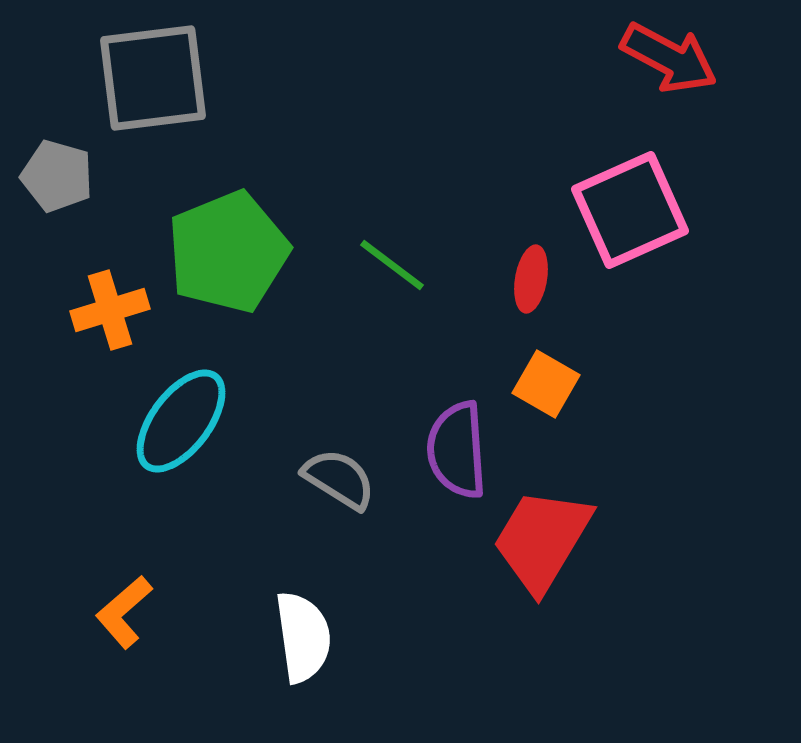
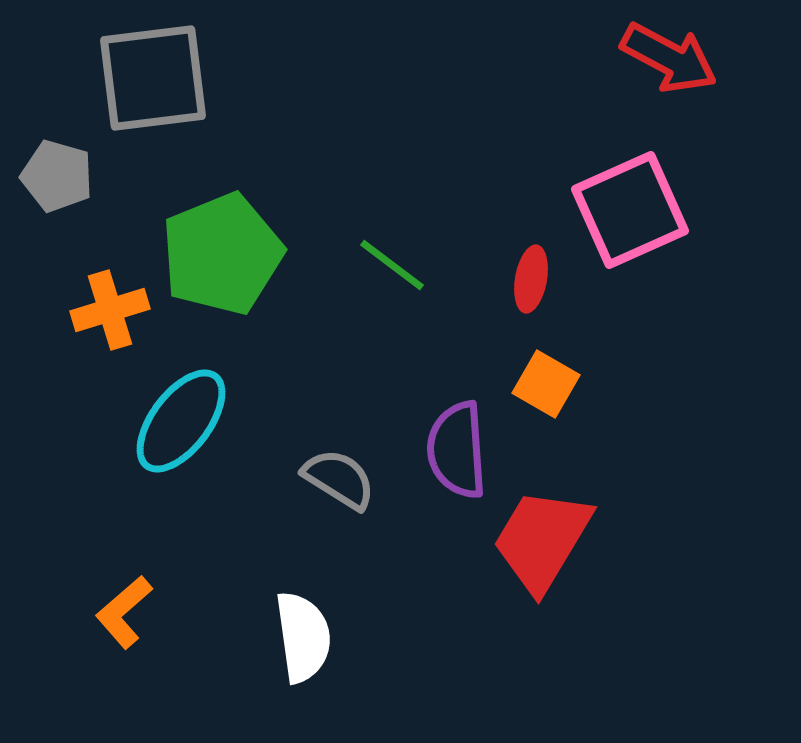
green pentagon: moved 6 px left, 2 px down
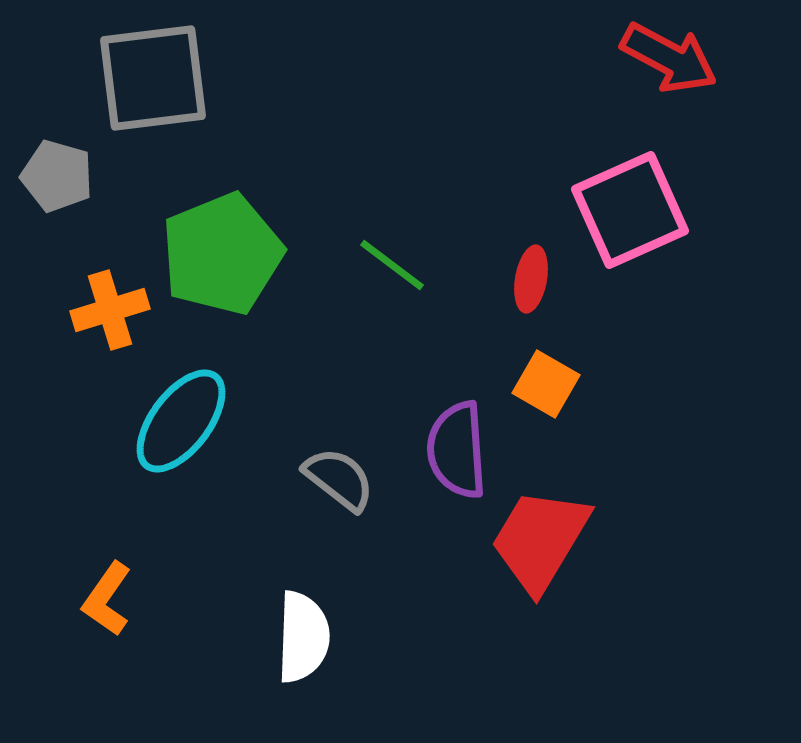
gray semicircle: rotated 6 degrees clockwise
red trapezoid: moved 2 px left
orange L-shape: moved 17 px left, 13 px up; rotated 14 degrees counterclockwise
white semicircle: rotated 10 degrees clockwise
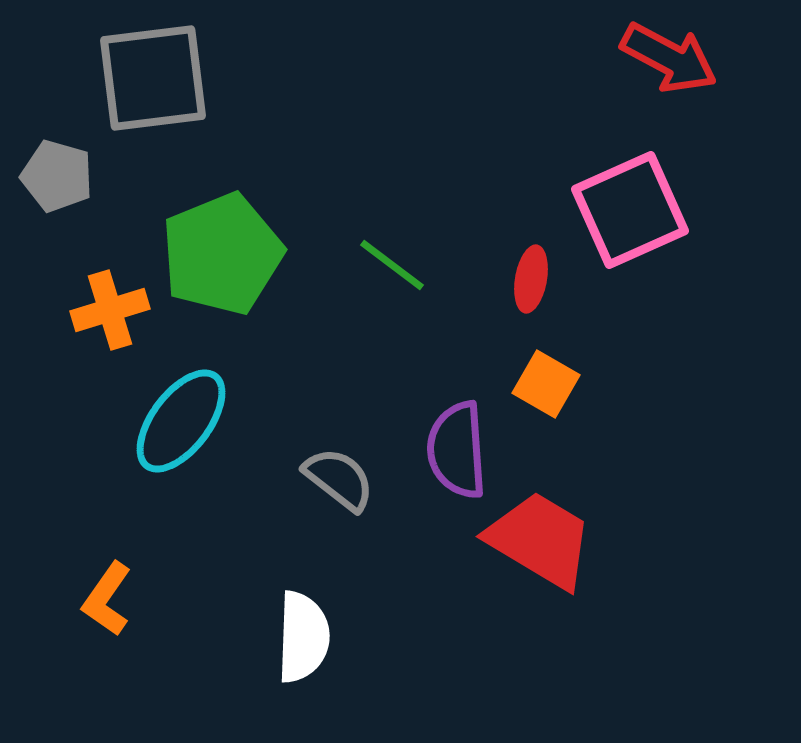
red trapezoid: rotated 90 degrees clockwise
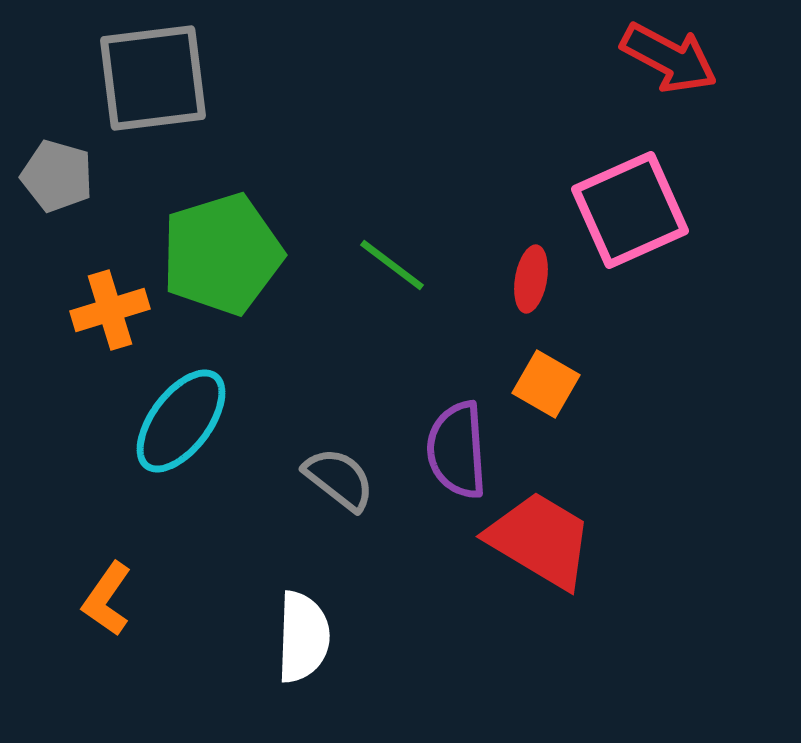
green pentagon: rotated 5 degrees clockwise
